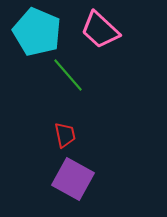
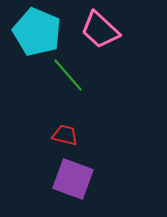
red trapezoid: rotated 64 degrees counterclockwise
purple square: rotated 9 degrees counterclockwise
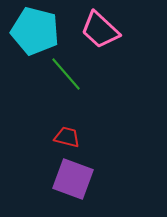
cyan pentagon: moved 2 px left, 1 px up; rotated 9 degrees counterclockwise
green line: moved 2 px left, 1 px up
red trapezoid: moved 2 px right, 2 px down
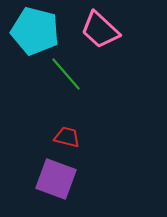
purple square: moved 17 px left
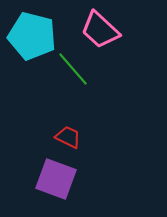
cyan pentagon: moved 3 px left, 5 px down
green line: moved 7 px right, 5 px up
red trapezoid: moved 1 px right; rotated 12 degrees clockwise
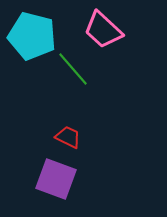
pink trapezoid: moved 3 px right
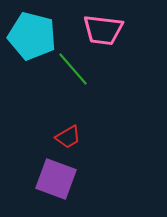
pink trapezoid: rotated 36 degrees counterclockwise
red trapezoid: rotated 124 degrees clockwise
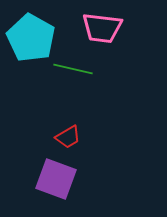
pink trapezoid: moved 1 px left, 2 px up
cyan pentagon: moved 1 px left, 2 px down; rotated 15 degrees clockwise
green line: rotated 36 degrees counterclockwise
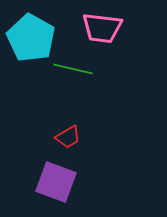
purple square: moved 3 px down
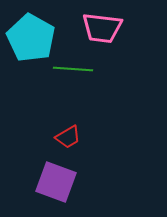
green line: rotated 9 degrees counterclockwise
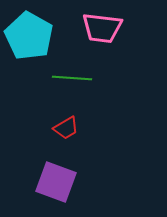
cyan pentagon: moved 2 px left, 2 px up
green line: moved 1 px left, 9 px down
red trapezoid: moved 2 px left, 9 px up
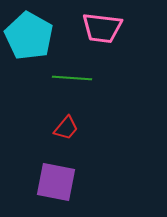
red trapezoid: rotated 20 degrees counterclockwise
purple square: rotated 9 degrees counterclockwise
